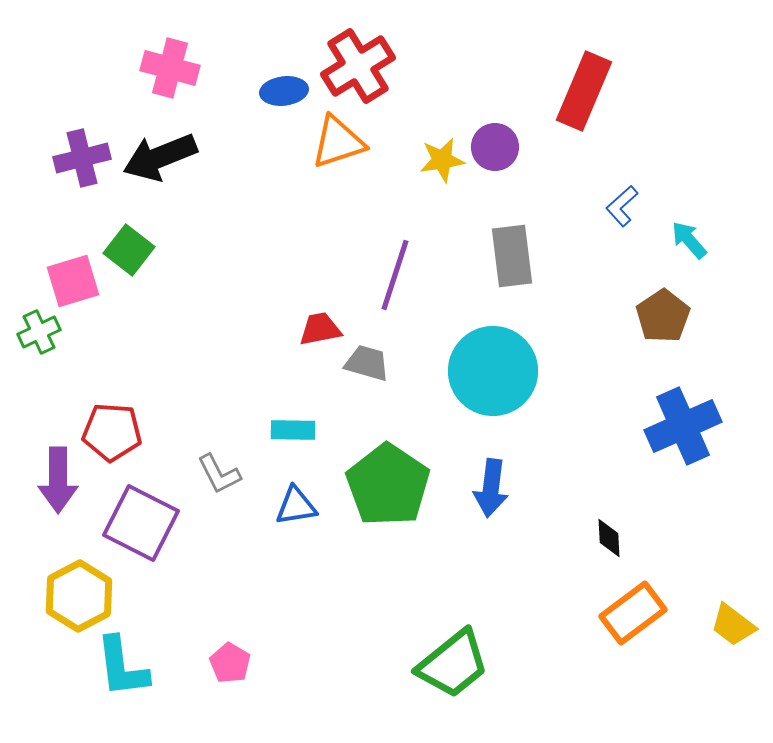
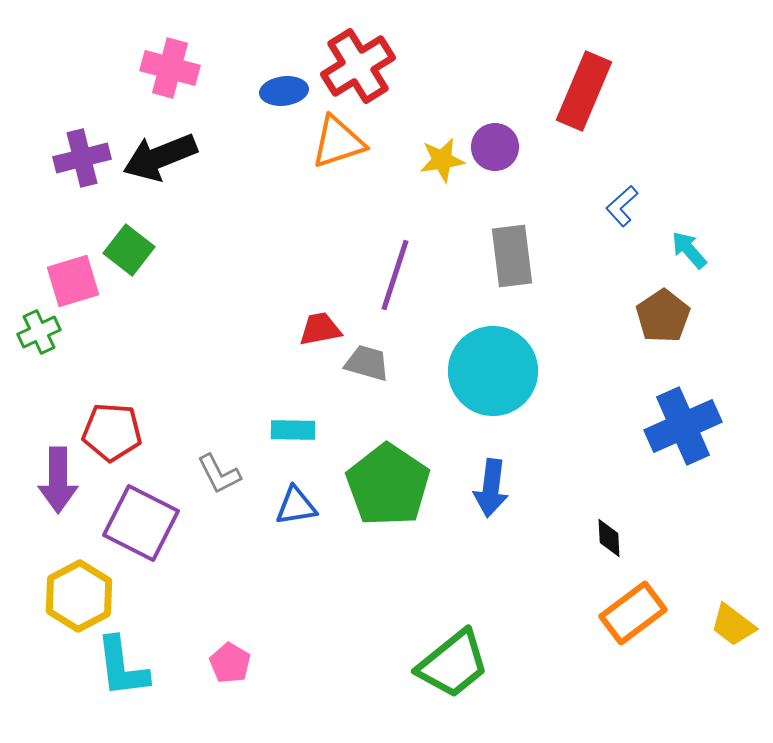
cyan arrow: moved 10 px down
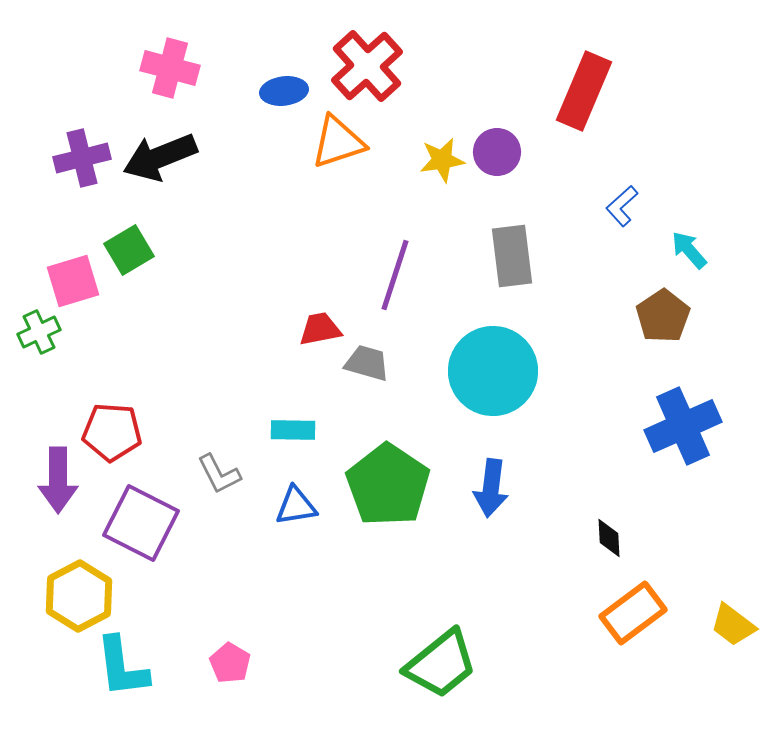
red cross: moved 9 px right; rotated 10 degrees counterclockwise
purple circle: moved 2 px right, 5 px down
green square: rotated 21 degrees clockwise
green trapezoid: moved 12 px left
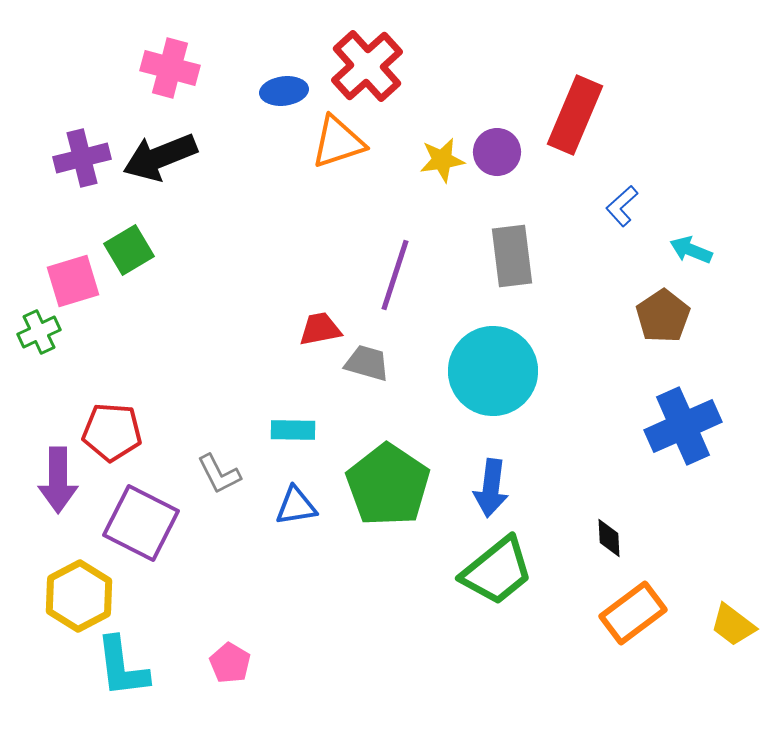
red rectangle: moved 9 px left, 24 px down
cyan arrow: moved 2 px right; rotated 27 degrees counterclockwise
green trapezoid: moved 56 px right, 93 px up
